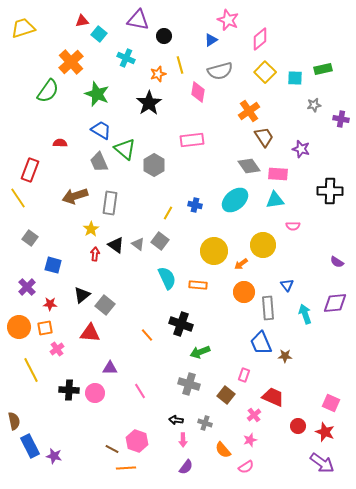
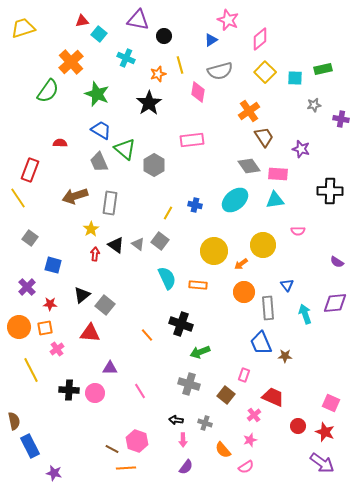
pink semicircle at (293, 226): moved 5 px right, 5 px down
purple star at (54, 456): moved 17 px down
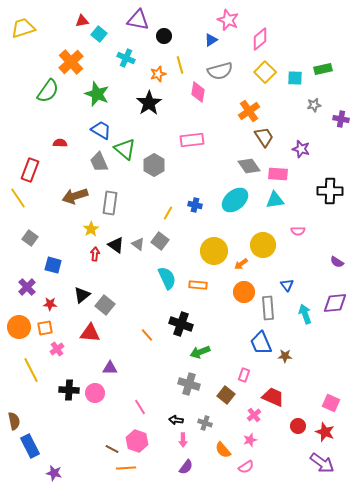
pink line at (140, 391): moved 16 px down
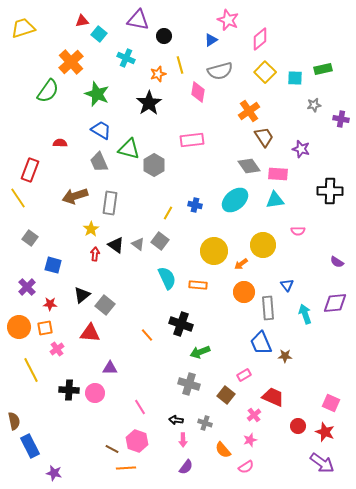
green triangle at (125, 149): moved 4 px right; rotated 25 degrees counterclockwise
pink rectangle at (244, 375): rotated 40 degrees clockwise
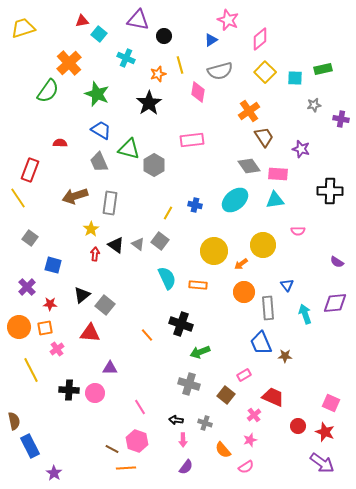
orange cross at (71, 62): moved 2 px left, 1 px down
purple star at (54, 473): rotated 21 degrees clockwise
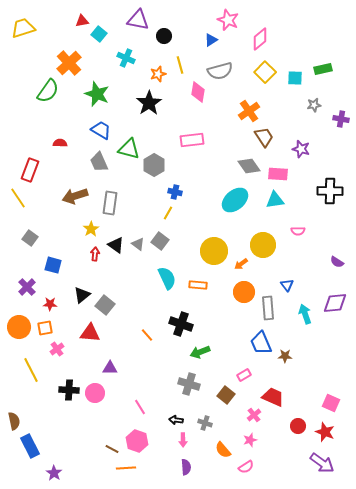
blue cross at (195, 205): moved 20 px left, 13 px up
purple semicircle at (186, 467): rotated 42 degrees counterclockwise
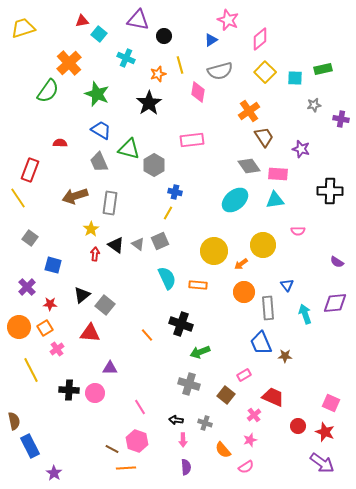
gray square at (160, 241): rotated 30 degrees clockwise
orange square at (45, 328): rotated 21 degrees counterclockwise
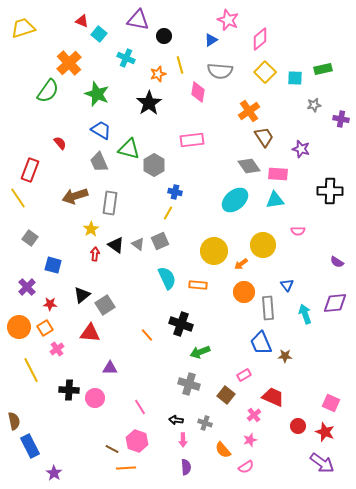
red triangle at (82, 21): rotated 32 degrees clockwise
gray semicircle at (220, 71): rotated 20 degrees clockwise
red semicircle at (60, 143): rotated 48 degrees clockwise
gray square at (105, 305): rotated 18 degrees clockwise
pink circle at (95, 393): moved 5 px down
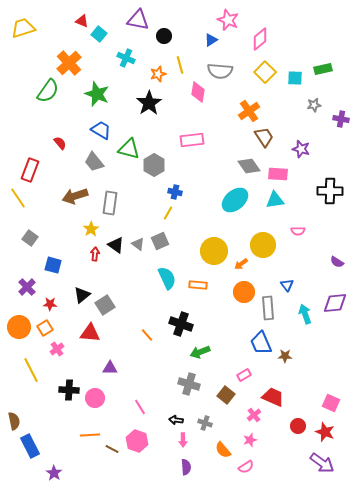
gray trapezoid at (99, 162): moved 5 px left; rotated 15 degrees counterclockwise
orange line at (126, 468): moved 36 px left, 33 px up
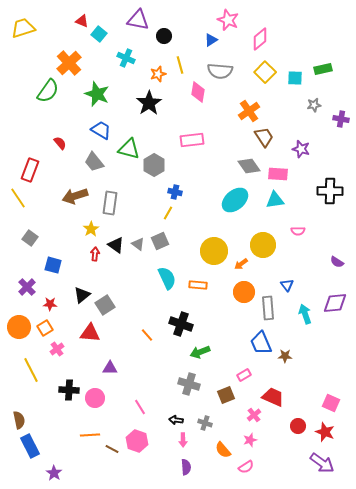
brown square at (226, 395): rotated 30 degrees clockwise
brown semicircle at (14, 421): moved 5 px right, 1 px up
